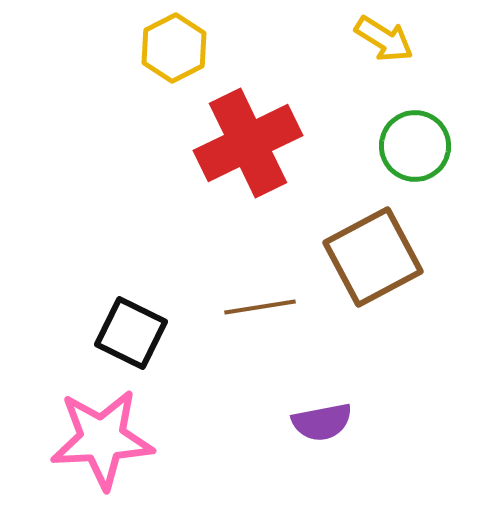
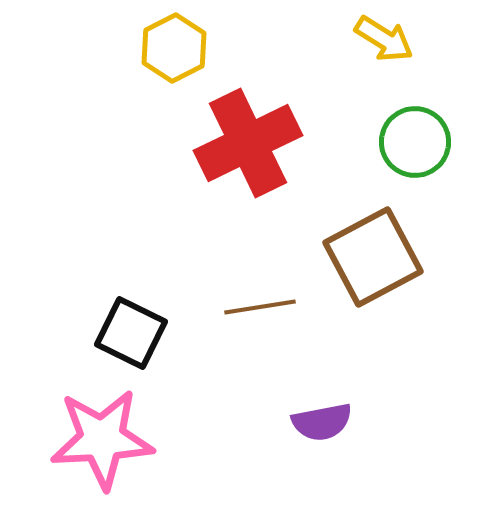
green circle: moved 4 px up
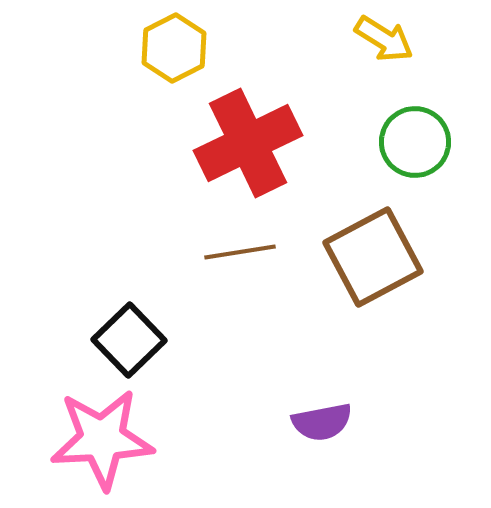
brown line: moved 20 px left, 55 px up
black square: moved 2 px left, 7 px down; rotated 20 degrees clockwise
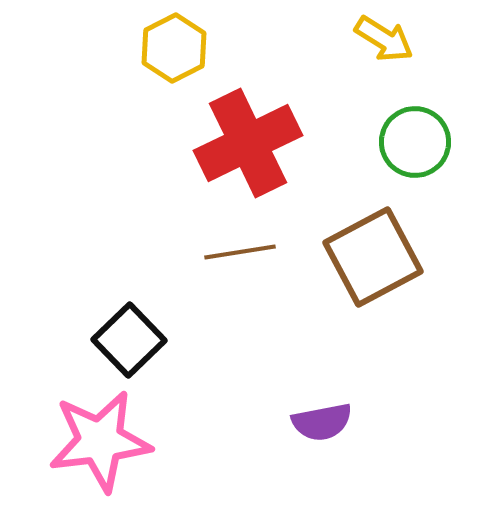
pink star: moved 2 px left, 2 px down; rotated 4 degrees counterclockwise
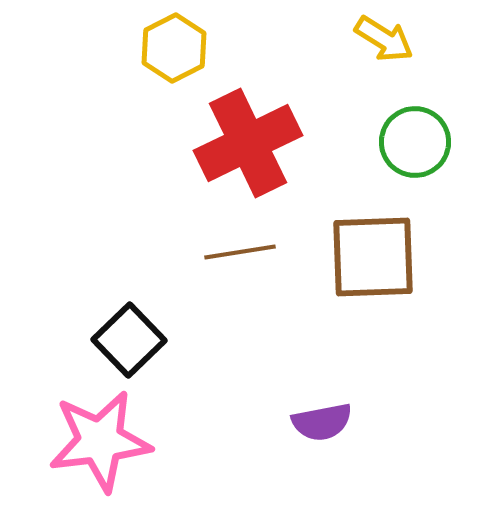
brown square: rotated 26 degrees clockwise
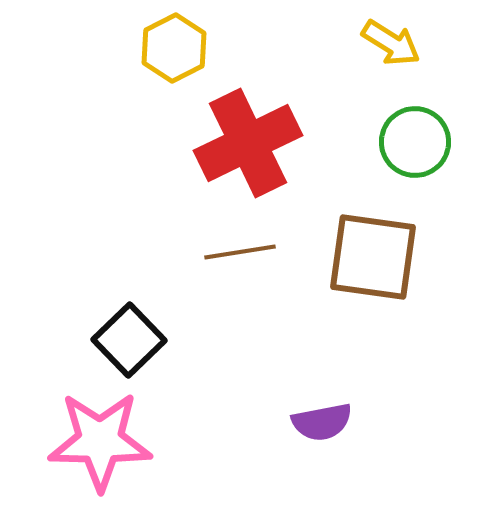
yellow arrow: moved 7 px right, 4 px down
brown square: rotated 10 degrees clockwise
pink star: rotated 8 degrees clockwise
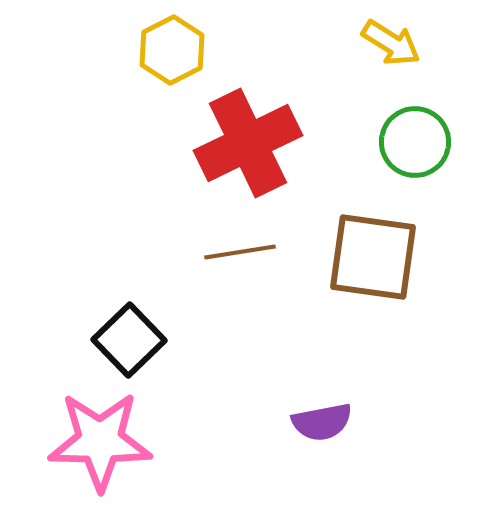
yellow hexagon: moved 2 px left, 2 px down
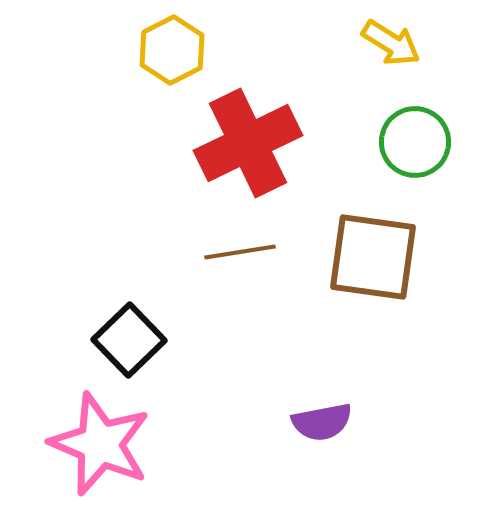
pink star: moved 3 px down; rotated 22 degrees clockwise
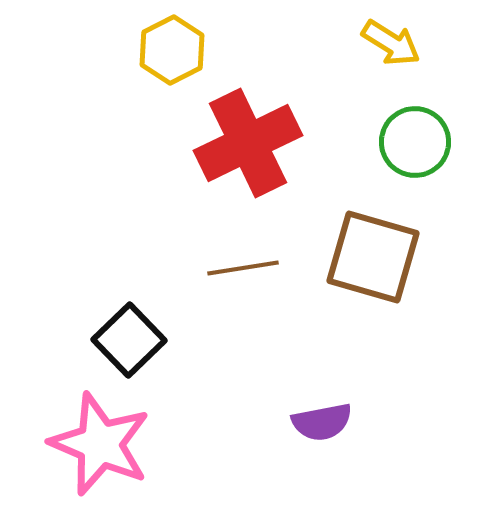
brown line: moved 3 px right, 16 px down
brown square: rotated 8 degrees clockwise
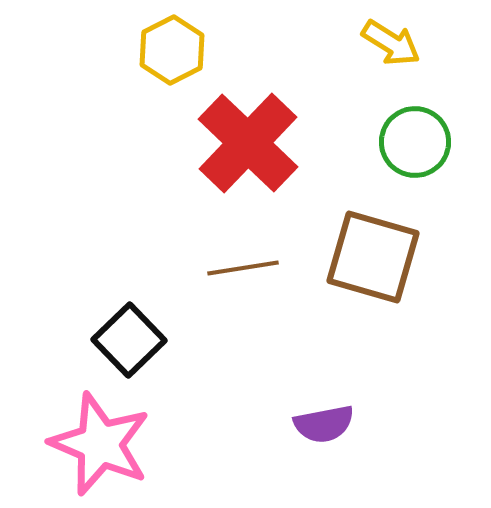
red cross: rotated 20 degrees counterclockwise
purple semicircle: moved 2 px right, 2 px down
